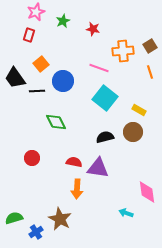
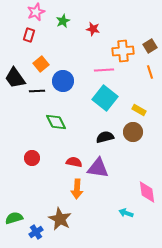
pink line: moved 5 px right, 2 px down; rotated 24 degrees counterclockwise
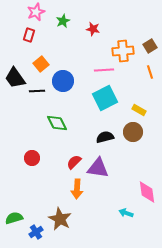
cyan square: rotated 25 degrees clockwise
green diamond: moved 1 px right, 1 px down
red semicircle: rotated 56 degrees counterclockwise
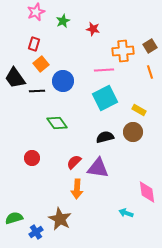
red rectangle: moved 5 px right, 9 px down
green diamond: rotated 10 degrees counterclockwise
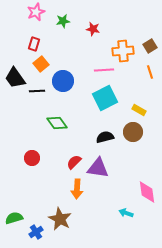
green star: rotated 16 degrees clockwise
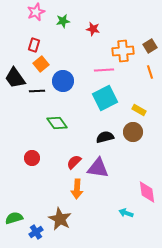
red rectangle: moved 1 px down
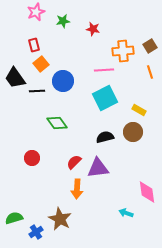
red rectangle: rotated 32 degrees counterclockwise
purple triangle: rotated 15 degrees counterclockwise
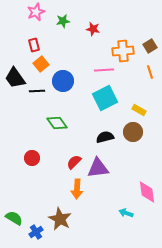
green semicircle: rotated 48 degrees clockwise
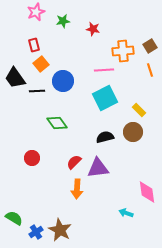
orange line: moved 2 px up
yellow rectangle: rotated 16 degrees clockwise
brown star: moved 11 px down
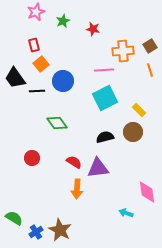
green star: rotated 16 degrees counterclockwise
red semicircle: rotated 77 degrees clockwise
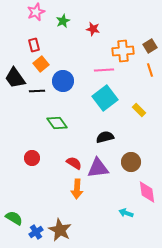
cyan square: rotated 10 degrees counterclockwise
brown circle: moved 2 px left, 30 px down
red semicircle: moved 1 px down
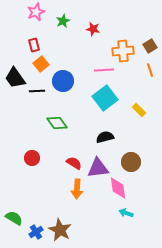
pink diamond: moved 29 px left, 4 px up
